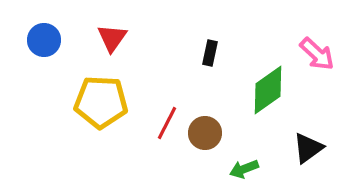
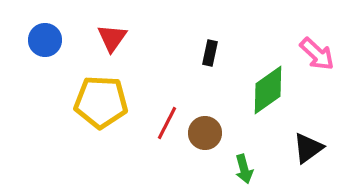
blue circle: moved 1 px right
green arrow: rotated 84 degrees counterclockwise
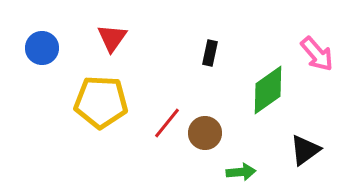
blue circle: moved 3 px left, 8 px down
pink arrow: rotated 6 degrees clockwise
red line: rotated 12 degrees clockwise
black triangle: moved 3 px left, 2 px down
green arrow: moved 3 px left, 3 px down; rotated 80 degrees counterclockwise
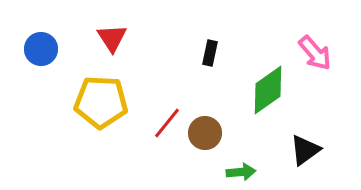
red triangle: rotated 8 degrees counterclockwise
blue circle: moved 1 px left, 1 px down
pink arrow: moved 2 px left, 1 px up
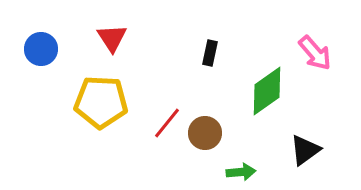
green diamond: moved 1 px left, 1 px down
